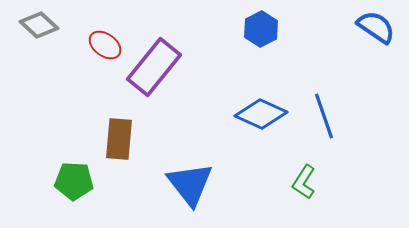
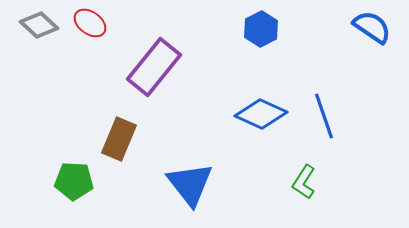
blue semicircle: moved 4 px left
red ellipse: moved 15 px left, 22 px up
brown rectangle: rotated 18 degrees clockwise
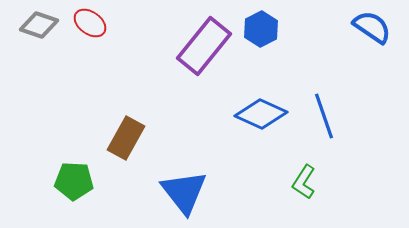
gray diamond: rotated 24 degrees counterclockwise
purple rectangle: moved 50 px right, 21 px up
brown rectangle: moved 7 px right, 1 px up; rotated 6 degrees clockwise
blue triangle: moved 6 px left, 8 px down
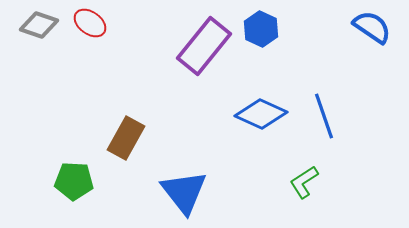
blue hexagon: rotated 8 degrees counterclockwise
green L-shape: rotated 24 degrees clockwise
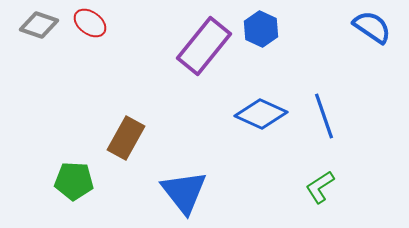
green L-shape: moved 16 px right, 5 px down
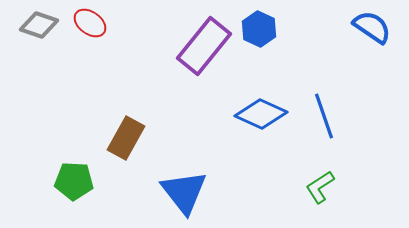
blue hexagon: moved 2 px left
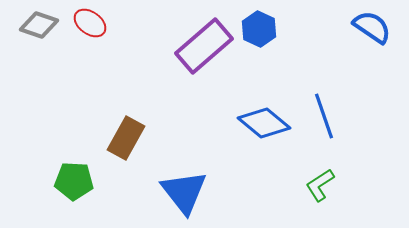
purple rectangle: rotated 10 degrees clockwise
blue diamond: moved 3 px right, 9 px down; rotated 15 degrees clockwise
green L-shape: moved 2 px up
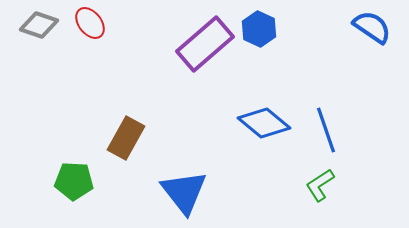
red ellipse: rotated 16 degrees clockwise
purple rectangle: moved 1 px right, 2 px up
blue line: moved 2 px right, 14 px down
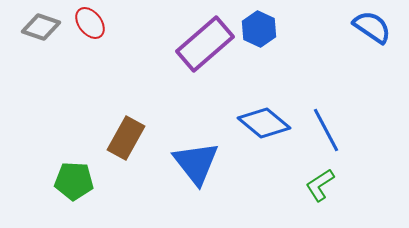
gray diamond: moved 2 px right, 2 px down
blue line: rotated 9 degrees counterclockwise
blue triangle: moved 12 px right, 29 px up
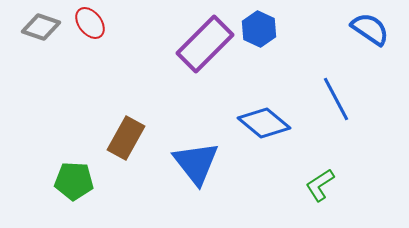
blue semicircle: moved 2 px left, 2 px down
purple rectangle: rotated 4 degrees counterclockwise
blue line: moved 10 px right, 31 px up
